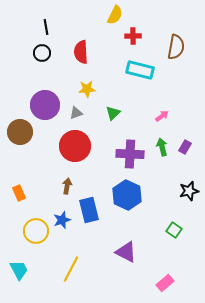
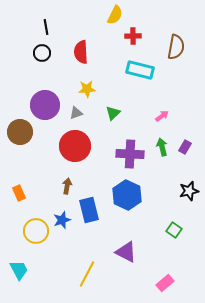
yellow line: moved 16 px right, 5 px down
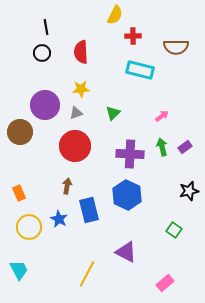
brown semicircle: rotated 80 degrees clockwise
yellow star: moved 6 px left
purple rectangle: rotated 24 degrees clockwise
blue star: moved 3 px left, 1 px up; rotated 24 degrees counterclockwise
yellow circle: moved 7 px left, 4 px up
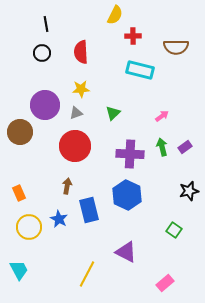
black line: moved 3 px up
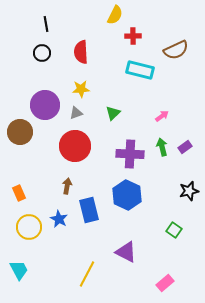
brown semicircle: moved 3 px down; rotated 25 degrees counterclockwise
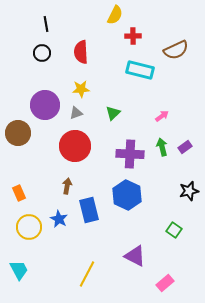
brown circle: moved 2 px left, 1 px down
purple triangle: moved 9 px right, 4 px down
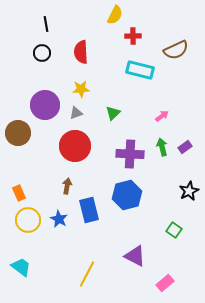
black star: rotated 12 degrees counterclockwise
blue hexagon: rotated 20 degrees clockwise
yellow circle: moved 1 px left, 7 px up
cyan trapezoid: moved 2 px right, 3 px up; rotated 25 degrees counterclockwise
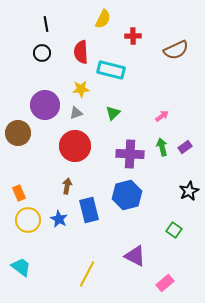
yellow semicircle: moved 12 px left, 4 px down
cyan rectangle: moved 29 px left
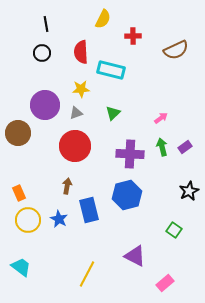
pink arrow: moved 1 px left, 2 px down
